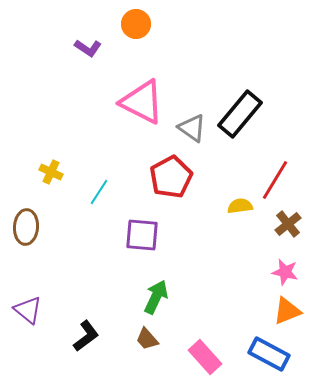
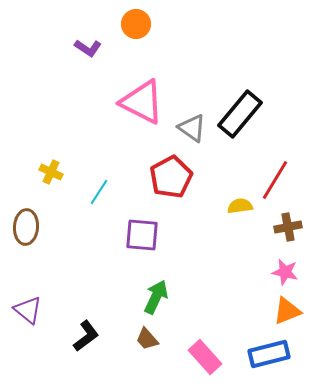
brown cross: moved 3 px down; rotated 28 degrees clockwise
blue rectangle: rotated 42 degrees counterclockwise
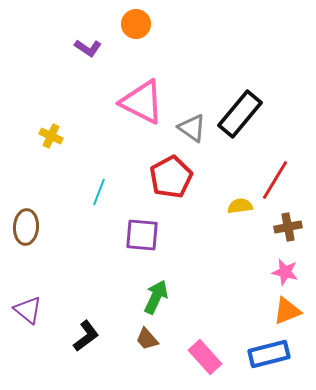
yellow cross: moved 36 px up
cyan line: rotated 12 degrees counterclockwise
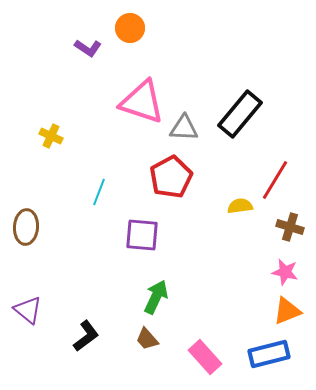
orange circle: moved 6 px left, 4 px down
pink triangle: rotated 9 degrees counterclockwise
gray triangle: moved 8 px left; rotated 32 degrees counterclockwise
brown cross: moved 2 px right; rotated 28 degrees clockwise
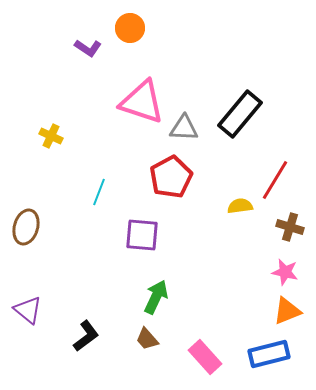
brown ellipse: rotated 12 degrees clockwise
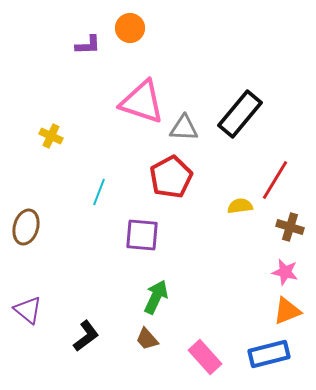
purple L-shape: moved 3 px up; rotated 36 degrees counterclockwise
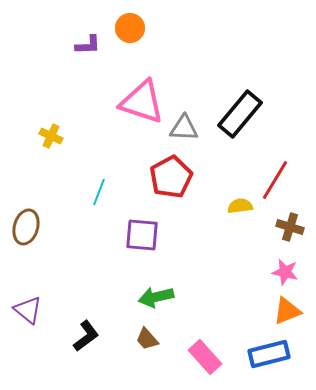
green arrow: rotated 128 degrees counterclockwise
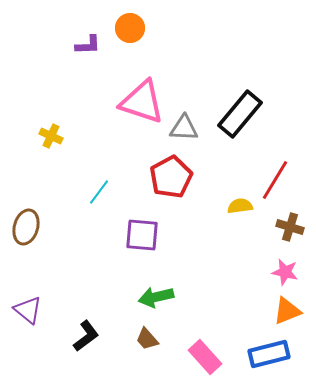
cyan line: rotated 16 degrees clockwise
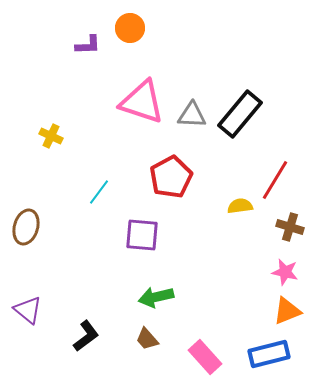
gray triangle: moved 8 px right, 13 px up
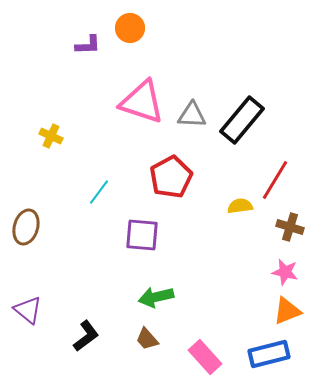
black rectangle: moved 2 px right, 6 px down
